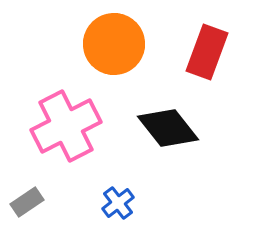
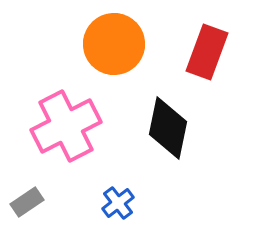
black diamond: rotated 50 degrees clockwise
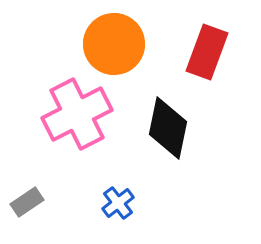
pink cross: moved 11 px right, 12 px up
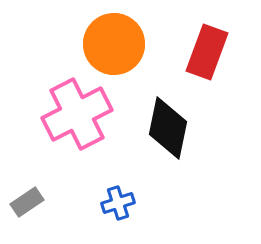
blue cross: rotated 20 degrees clockwise
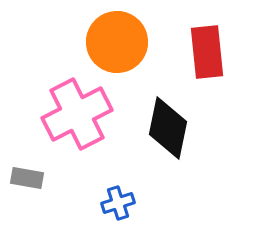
orange circle: moved 3 px right, 2 px up
red rectangle: rotated 26 degrees counterclockwise
gray rectangle: moved 24 px up; rotated 44 degrees clockwise
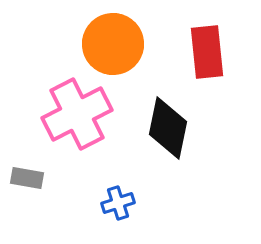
orange circle: moved 4 px left, 2 px down
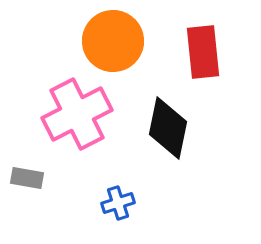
orange circle: moved 3 px up
red rectangle: moved 4 px left
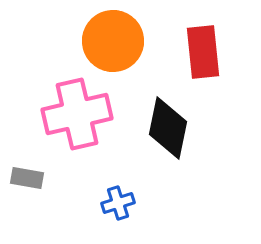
pink cross: rotated 14 degrees clockwise
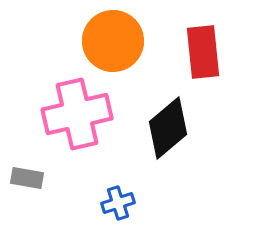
black diamond: rotated 38 degrees clockwise
